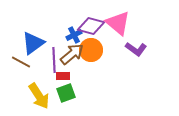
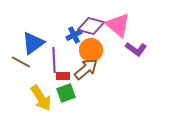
pink triangle: moved 2 px down
brown arrow: moved 14 px right, 15 px down
yellow arrow: moved 2 px right, 2 px down
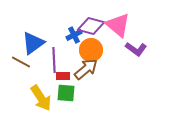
green square: rotated 24 degrees clockwise
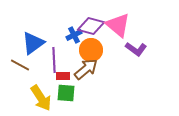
brown line: moved 1 px left, 3 px down
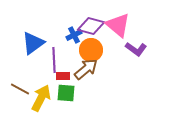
brown line: moved 24 px down
yellow arrow: rotated 120 degrees counterclockwise
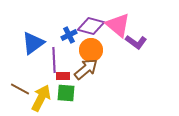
blue cross: moved 5 px left
purple L-shape: moved 7 px up
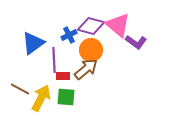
green square: moved 4 px down
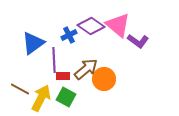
purple diamond: rotated 20 degrees clockwise
purple L-shape: moved 2 px right, 1 px up
orange circle: moved 13 px right, 29 px down
green square: rotated 24 degrees clockwise
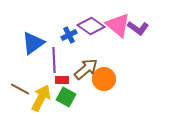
purple L-shape: moved 13 px up
red rectangle: moved 1 px left, 4 px down
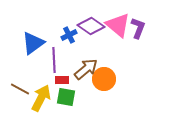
purple L-shape: rotated 105 degrees counterclockwise
green square: rotated 18 degrees counterclockwise
